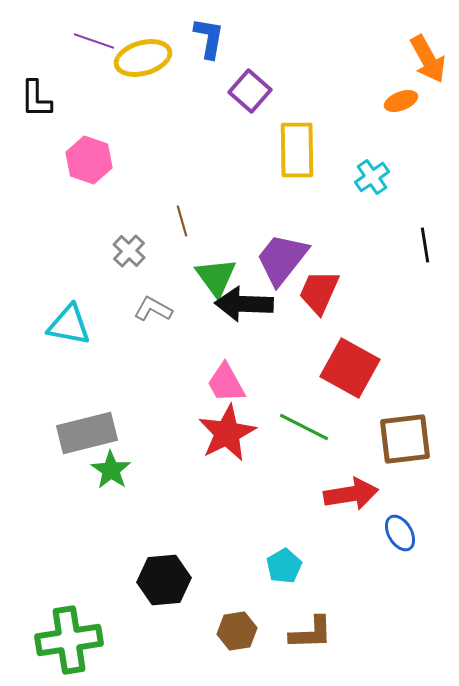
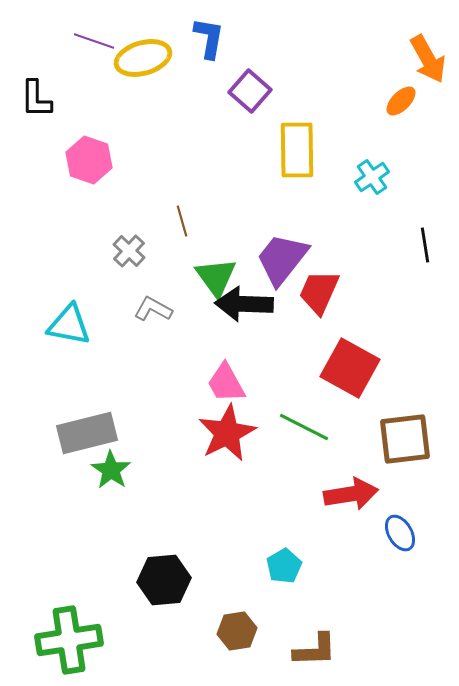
orange ellipse: rotated 24 degrees counterclockwise
brown L-shape: moved 4 px right, 17 px down
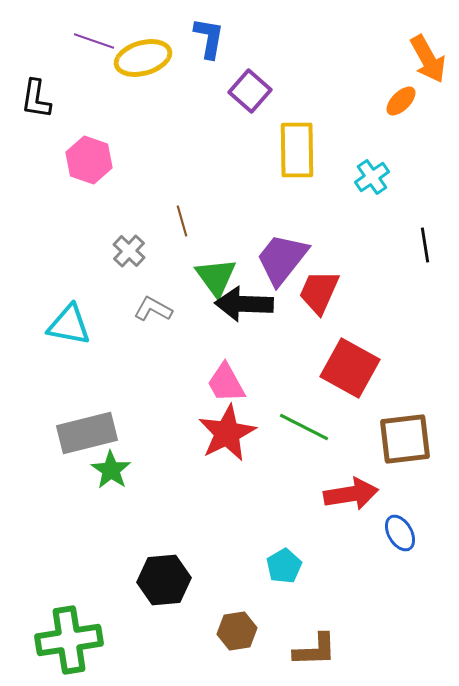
black L-shape: rotated 9 degrees clockwise
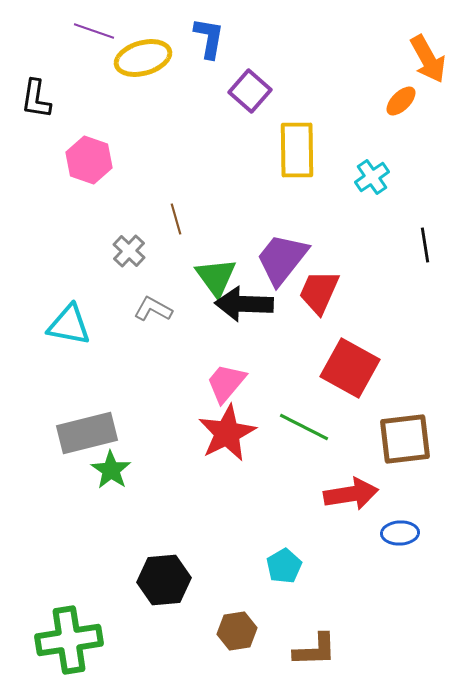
purple line: moved 10 px up
brown line: moved 6 px left, 2 px up
pink trapezoid: rotated 69 degrees clockwise
blue ellipse: rotated 63 degrees counterclockwise
